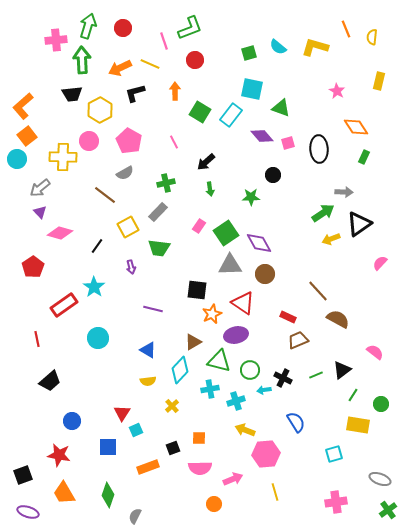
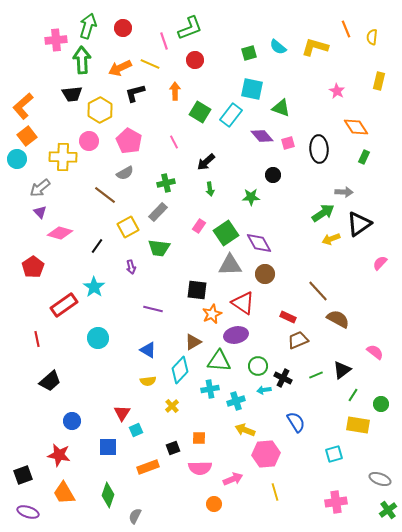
green triangle at (219, 361): rotated 10 degrees counterclockwise
green circle at (250, 370): moved 8 px right, 4 px up
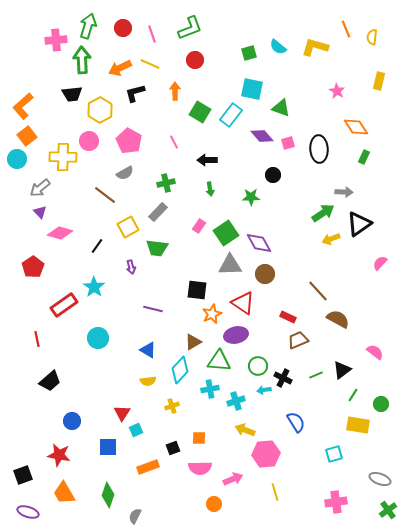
pink line at (164, 41): moved 12 px left, 7 px up
black arrow at (206, 162): moved 1 px right, 2 px up; rotated 42 degrees clockwise
green trapezoid at (159, 248): moved 2 px left
yellow cross at (172, 406): rotated 24 degrees clockwise
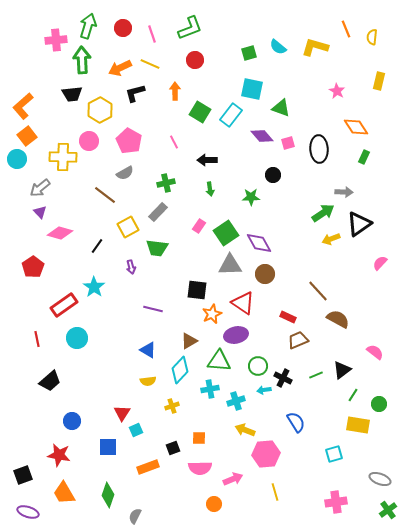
cyan circle at (98, 338): moved 21 px left
brown triangle at (193, 342): moved 4 px left, 1 px up
green circle at (381, 404): moved 2 px left
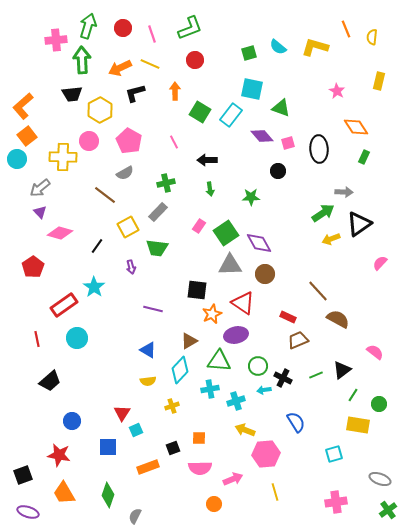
black circle at (273, 175): moved 5 px right, 4 px up
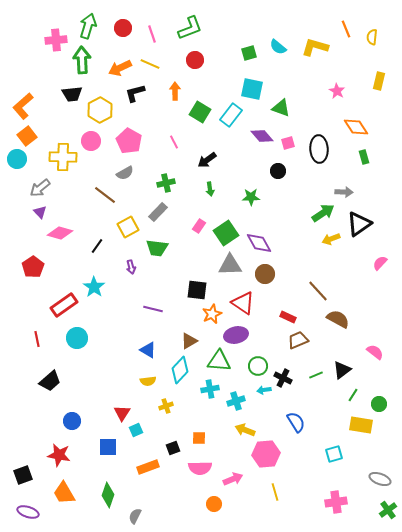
pink circle at (89, 141): moved 2 px right
green rectangle at (364, 157): rotated 40 degrees counterclockwise
black arrow at (207, 160): rotated 36 degrees counterclockwise
yellow cross at (172, 406): moved 6 px left
yellow rectangle at (358, 425): moved 3 px right
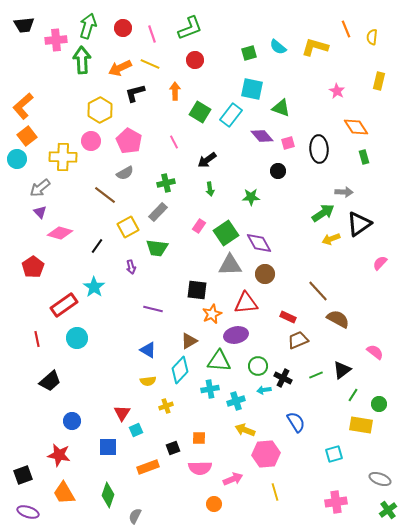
black trapezoid at (72, 94): moved 48 px left, 69 px up
red triangle at (243, 303): moved 3 px right; rotated 40 degrees counterclockwise
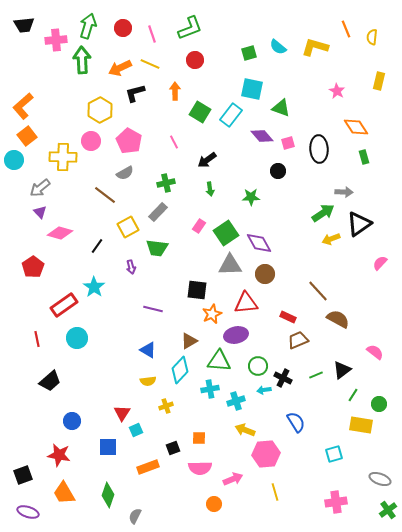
cyan circle at (17, 159): moved 3 px left, 1 px down
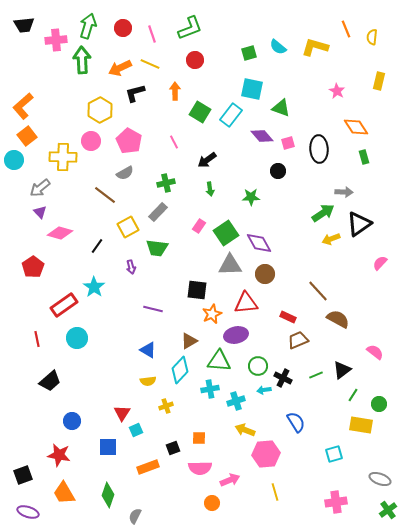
pink arrow at (233, 479): moved 3 px left, 1 px down
orange circle at (214, 504): moved 2 px left, 1 px up
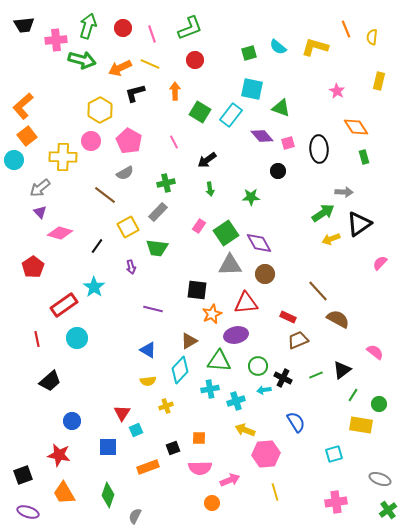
green arrow at (82, 60): rotated 108 degrees clockwise
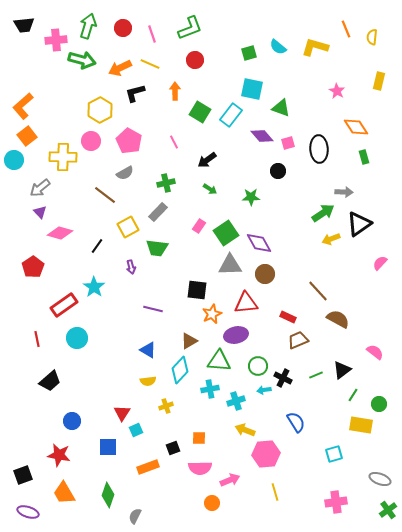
green arrow at (210, 189): rotated 48 degrees counterclockwise
